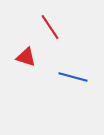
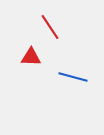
red triangle: moved 5 px right; rotated 15 degrees counterclockwise
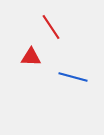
red line: moved 1 px right
